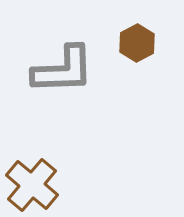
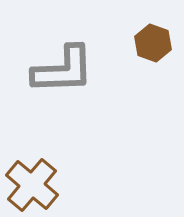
brown hexagon: moved 16 px right; rotated 12 degrees counterclockwise
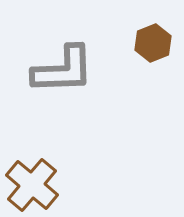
brown hexagon: rotated 18 degrees clockwise
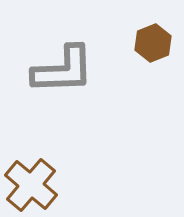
brown cross: moved 1 px left
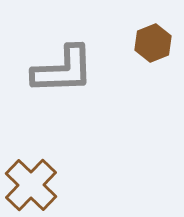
brown cross: rotated 4 degrees clockwise
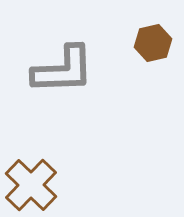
brown hexagon: rotated 9 degrees clockwise
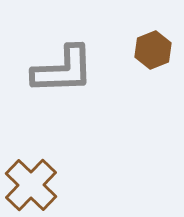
brown hexagon: moved 7 px down; rotated 9 degrees counterclockwise
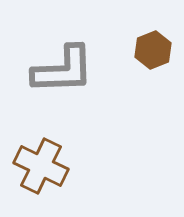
brown cross: moved 10 px right, 19 px up; rotated 18 degrees counterclockwise
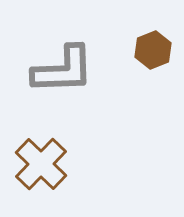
brown cross: moved 2 px up; rotated 18 degrees clockwise
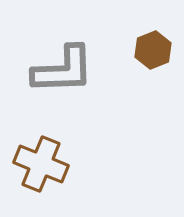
brown cross: rotated 22 degrees counterclockwise
